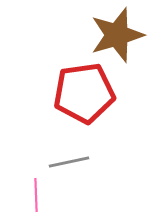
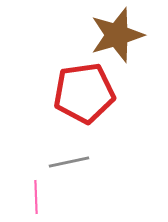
pink line: moved 2 px down
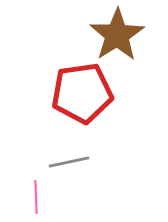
brown star: rotated 16 degrees counterclockwise
red pentagon: moved 2 px left
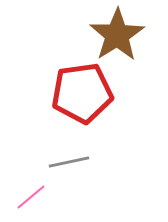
pink line: moved 5 px left; rotated 52 degrees clockwise
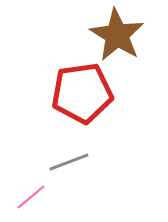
brown star: rotated 8 degrees counterclockwise
gray line: rotated 9 degrees counterclockwise
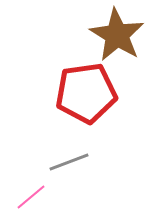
red pentagon: moved 4 px right
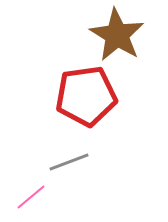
red pentagon: moved 3 px down
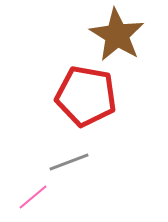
red pentagon: rotated 18 degrees clockwise
pink line: moved 2 px right
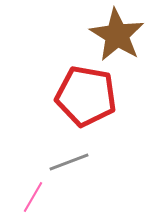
pink line: rotated 20 degrees counterclockwise
